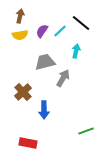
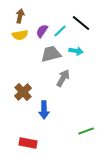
cyan arrow: rotated 88 degrees clockwise
gray trapezoid: moved 6 px right, 8 px up
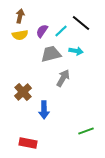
cyan line: moved 1 px right
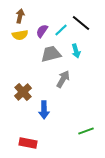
cyan line: moved 1 px up
cyan arrow: rotated 64 degrees clockwise
gray arrow: moved 1 px down
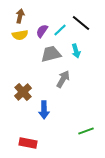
cyan line: moved 1 px left
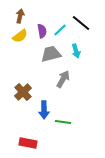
purple semicircle: rotated 136 degrees clockwise
yellow semicircle: moved 1 px down; rotated 28 degrees counterclockwise
green line: moved 23 px left, 9 px up; rotated 28 degrees clockwise
